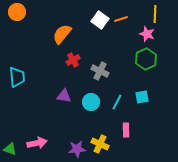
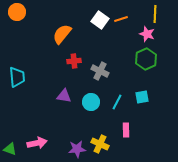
red cross: moved 1 px right, 1 px down; rotated 24 degrees clockwise
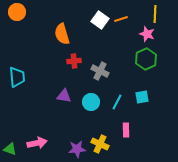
orange semicircle: rotated 55 degrees counterclockwise
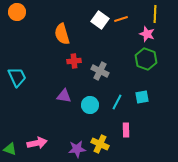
green hexagon: rotated 15 degrees counterclockwise
cyan trapezoid: rotated 20 degrees counterclockwise
cyan circle: moved 1 px left, 3 px down
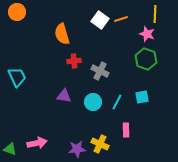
cyan circle: moved 3 px right, 3 px up
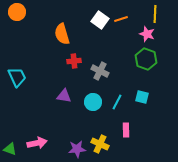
cyan square: rotated 24 degrees clockwise
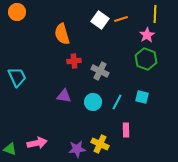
pink star: moved 1 px down; rotated 21 degrees clockwise
